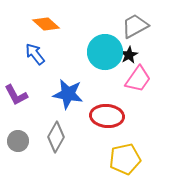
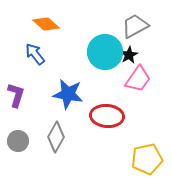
purple L-shape: rotated 135 degrees counterclockwise
yellow pentagon: moved 22 px right
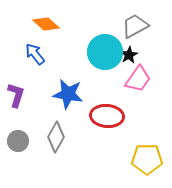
yellow pentagon: rotated 12 degrees clockwise
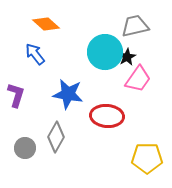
gray trapezoid: rotated 16 degrees clockwise
black star: moved 2 px left, 2 px down
gray circle: moved 7 px right, 7 px down
yellow pentagon: moved 1 px up
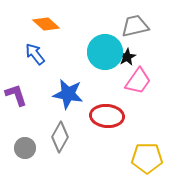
pink trapezoid: moved 2 px down
purple L-shape: rotated 35 degrees counterclockwise
gray diamond: moved 4 px right
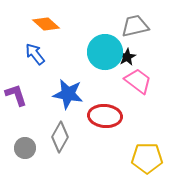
pink trapezoid: rotated 88 degrees counterclockwise
red ellipse: moved 2 px left
